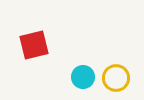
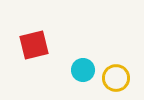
cyan circle: moved 7 px up
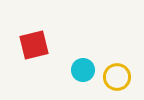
yellow circle: moved 1 px right, 1 px up
